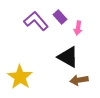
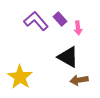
purple rectangle: moved 2 px down
pink arrow: rotated 16 degrees counterclockwise
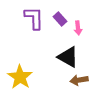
purple L-shape: moved 2 px left, 3 px up; rotated 40 degrees clockwise
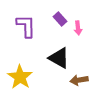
purple L-shape: moved 8 px left, 8 px down
black triangle: moved 9 px left, 1 px down
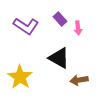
purple L-shape: rotated 125 degrees clockwise
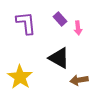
purple L-shape: moved 3 px up; rotated 130 degrees counterclockwise
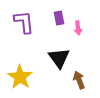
purple rectangle: moved 1 px left, 1 px up; rotated 32 degrees clockwise
purple L-shape: moved 2 px left, 1 px up
black triangle: rotated 25 degrees clockwise
brown arrow: rotated 78 degrees clockwise
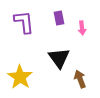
pink arrow: moved 4 px right
brown arrow: moved 1 px right, 1 px up
